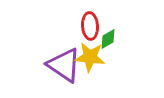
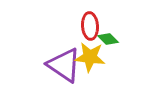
green diamond: rotated 75 degrees clockwise
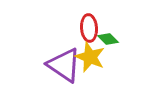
red ellipse: moved 1 px left, 2 px down
yellow star: rotated 16 degrees clockwise
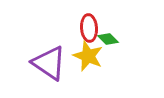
yellow star: moved 2 px left, 1 px up
purple triangle: moved 15 px left, 2 px up
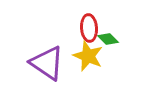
purple triangle: moved 2 px left
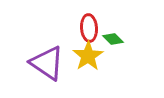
green diamond: moved 5 px right
yellow star: rotated 16 degrees clockwise
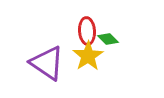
red ellipse: moved 2 px left, 3 px down
green diamond: moved 5 px left
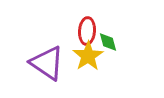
red ellipse: rotated 8 degrees clockwise
green diamond: moved 3 px down; rotated 30 degrees clockwise
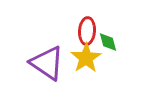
yellow star: moved 2 px left, 2 px down
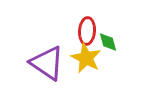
yellow star: rotated 12 degrees counterclockwise
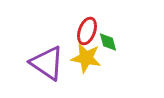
red ellipse: rotated 16 degrees clockwise
yellow star: rotated 16 degrees counterclockwise
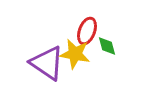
green diamond: moved 1 px left, 4 px down
yellow star: moved 11 px left, 4 px up
